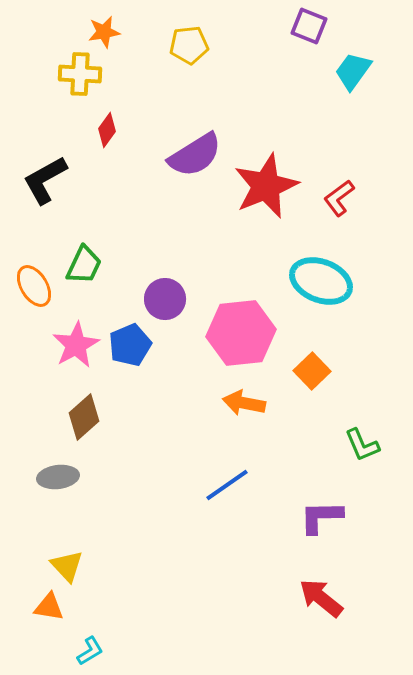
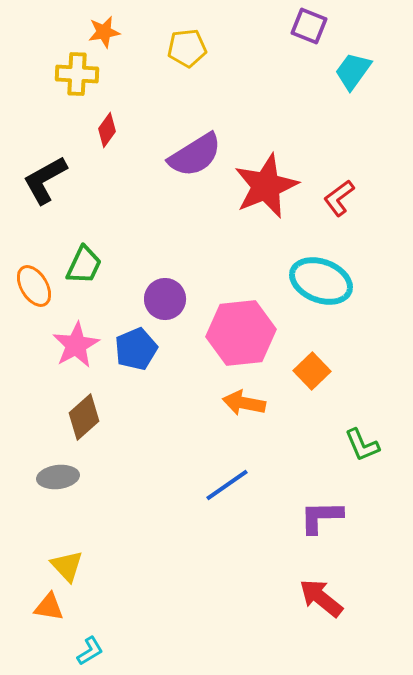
yellow pentagon: moved 2 px left, 3 px down
yellow cross: moved 3 px left
blue pentagon: moved 6 px right, 4 px down
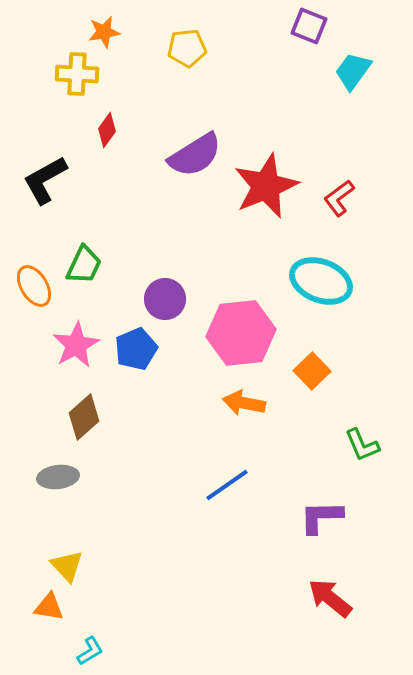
red arrow: moved 9 px right
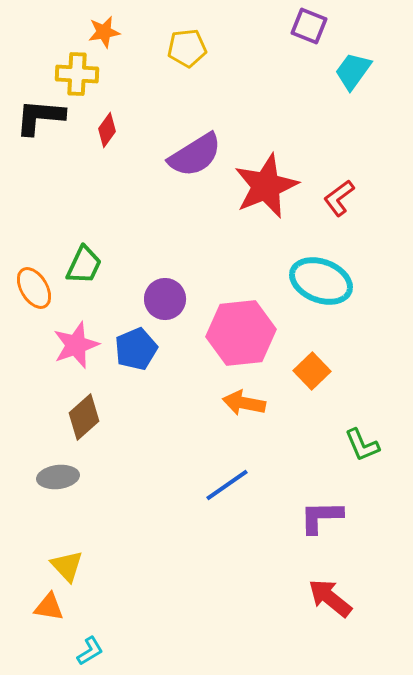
black L-shape: moved 5 px left, 63 px up; rotated 34 degrees clockwise
orange ellipse: moved 2 px down
pink star: rotated 9 degrees clockwise
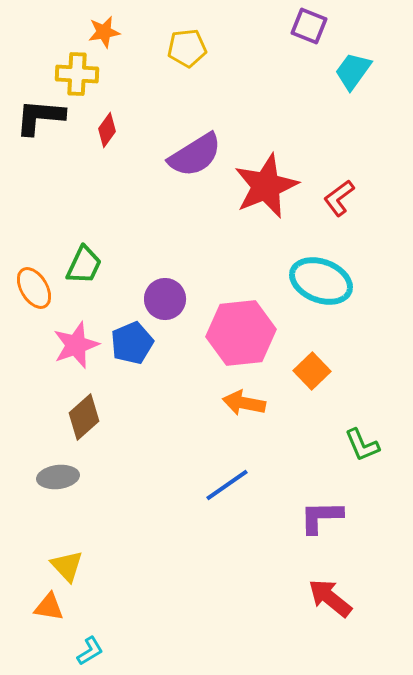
blue pentagon: moved 4 px left, 6 px up
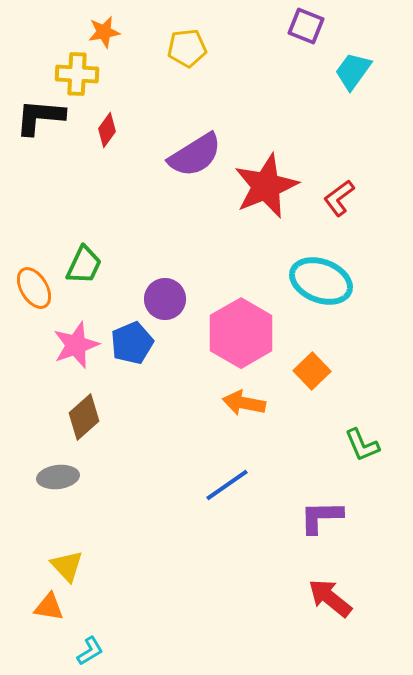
purple square: moved 3 px left
pink hexagon: rotated 24 degrees counterclockwise
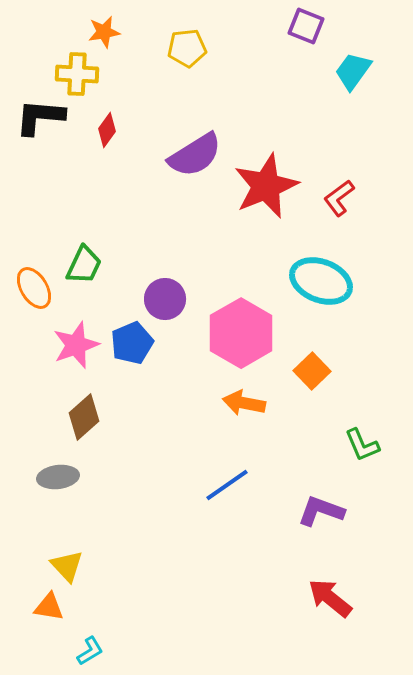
purple L-shape: moved 6 px up; rotated 21 degrees clockwise
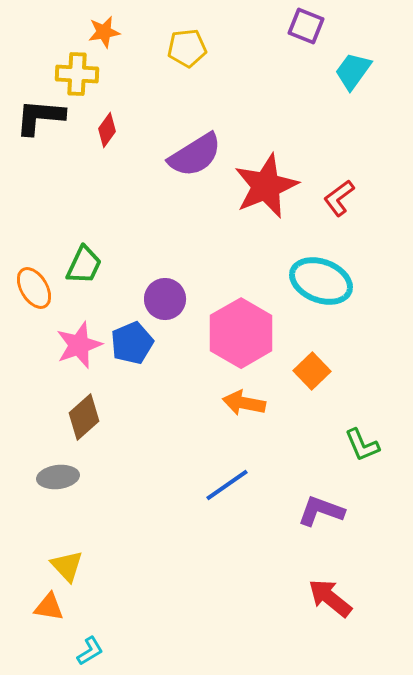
pink star: moved 3 px right
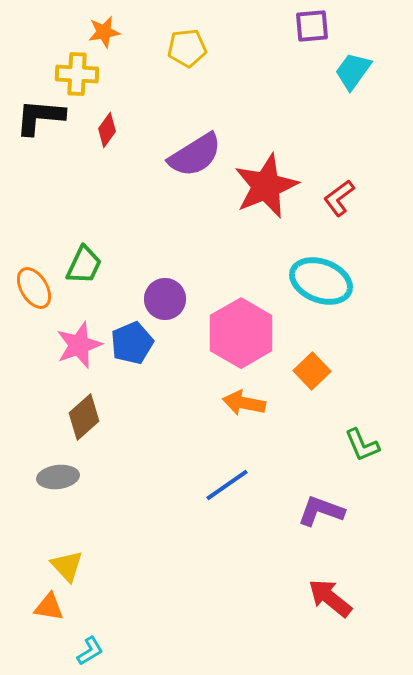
purple square: moved 6 px right; rotated 27 degrees counterclockwise
